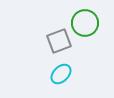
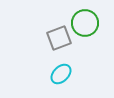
gray square: moved 3 px up
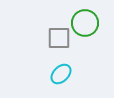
gray square: rotated 20 degrees clockwise
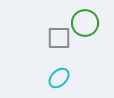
cyan ellipse: moved 2 px left, 4 px down
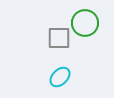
cyan ellipse: moved 1 px right, 1 px up
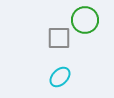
green circle: moved 3 px up
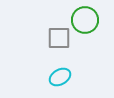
cyan ellipse: rotated 15 degrees clockwise
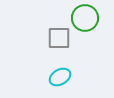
green circle: moved 2 px up
